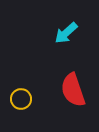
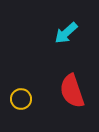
red semicircle: moved 1 px left, 1 px down
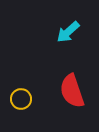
cyan arrow: moved 2 px right, 1 px up
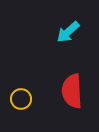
red semicircle: rotated 16 degrees clockwise
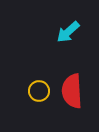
yellow circle: moved 18 px right, 8 px up
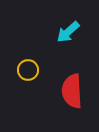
yellow circle: moved 11 px left, 21 px up
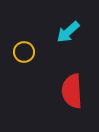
yellow circle: moved 4 px left, 18 px up
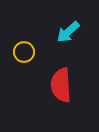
red semicircle: moved 11 px left, 6 px up
